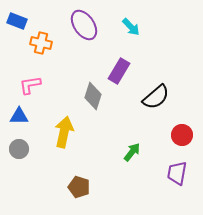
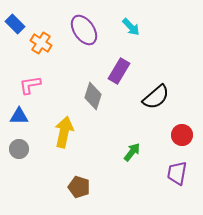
blue rectangle: moved 2 px left, 3 px down; rotated 24 degrees clockwise
purple ellipse: moved 5 px down
orange cross: rotated 20 degrees clockwise
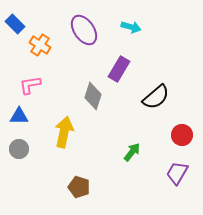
cyan arrow: rotated 30 degrees counterclockwise
orange cross: moved 1 px left, 2 px down
purple rectangle: moved 2 px up
purple trapezoid: rotated 20 degrees clockwise
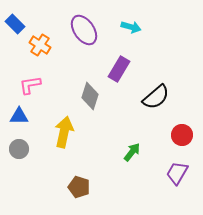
gray diamond: moved 3 px left
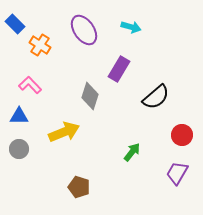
pink L-shape: rotated 55 degrees clockwise
yellow arrow: rotated 56 degrees clockwise
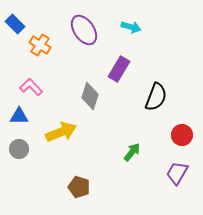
pink L-shape: moved 1 px right, 2 px down
black semicircle: rotated 28 degrees counterclockwise
yellow arrow: moved 3 px left
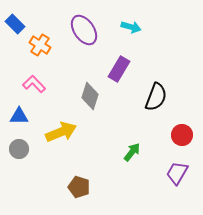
pink L-shape: moved 3 px right, 3 px up
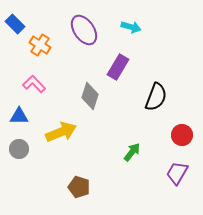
purple rectangle: moved 1 px left, 2 px up
